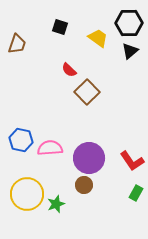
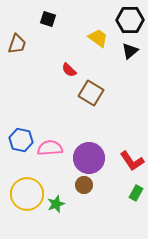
black hexagon: moved 1 px right, 3 px up
black square: moved 12 px left, 8 px up
brown square: moved 4 px right, 1 px down; rotated 15 degrees counterclockwise
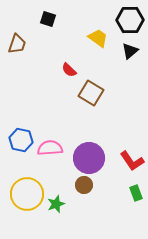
green rectangle: rotated 49 degrees counterclockwise
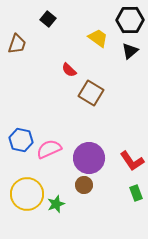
black square: rotated 21 degrees clockwise
pink semicircle: moved 1 px left, 1 px down; rotated 20 degrees counterclockwise
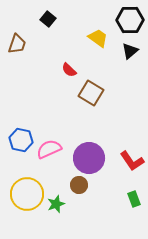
brown circle: moved 5 px left
green rectangle: moved 2 px left, 6 px down
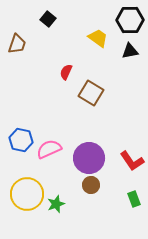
black triangle: rotated 30 degrees clockwise
red semicircle: moved 3 px left, 2 px down; rotated 70 degrees clockwise
brown circle: moved 12 px right
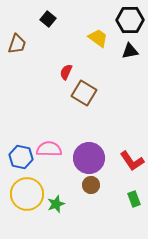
brown square: moved 7 px left
blue hexagon: moved 17 px down
pink semicircle: rotated 25 degrees clockwise
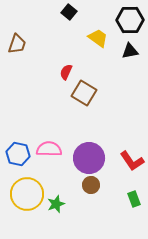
black square: moved 21 px right, 7 px up
blue hexagon: moved 3 px left, 3 px up
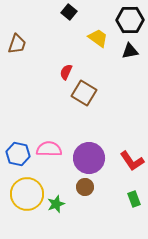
brown circle: moved 6 px left, 2 px down
